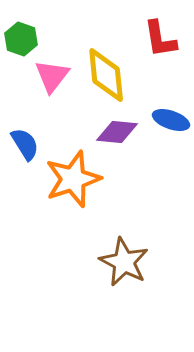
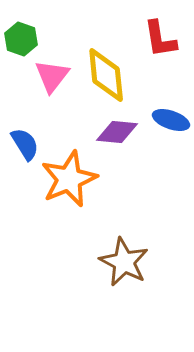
orange star: moved 4 px left; rotated 4 degrees counterclockwise
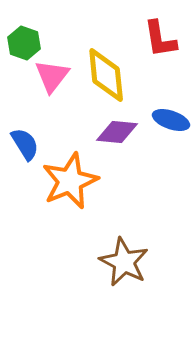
green hexagon: moved 3 px right, 4 px down
orange star: moved 1 px right, 2 px down
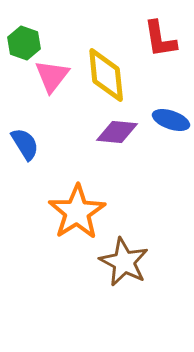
orange star: moved 7 px right, 31 px down; rotated 10 degrees counterclockwise
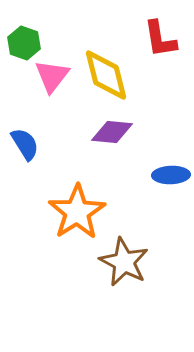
yellow diamond: rotated 8 degrees counterclockwise
blue ellipse: moved 55 px down; rotated 21 degrees counterclockwise
purple diamond: moved 5 px left
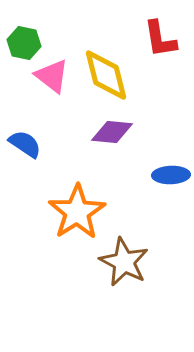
green hexagon: rotated 8 degrees counterclockwise
pink triangle: rotated 30 degrees counterclockwise
blue semicircle: rotated 24 degrees counterclockwise
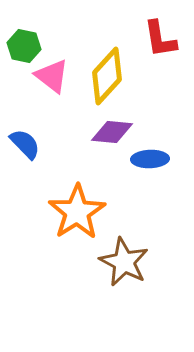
green hexagon: moved 3 px down
yellow diamond: moved 1 px right, 1 px down; rotated 56 degrees clockwise
blue semicircle: rotated 12 degrees clockwise
blue ellipse: moved 21 px left, 16 px up
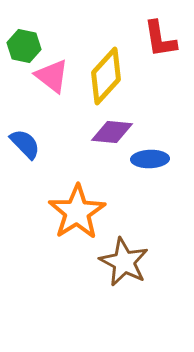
yellow diamond: moved 1 px left
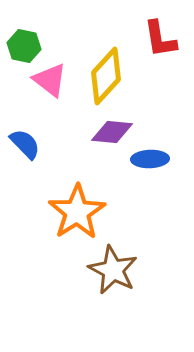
pink triangle: moved 2 px left, 4 px down
brown star: moved 11 px left, 8 px down
